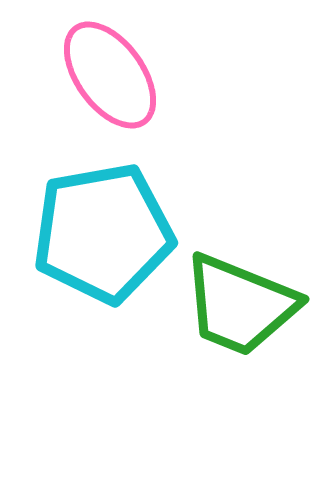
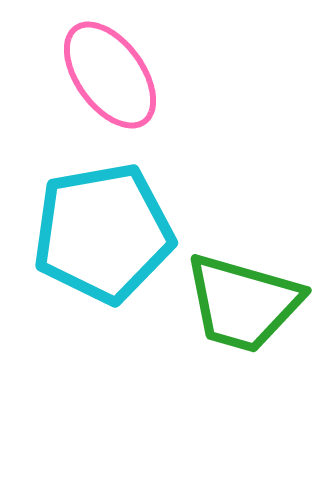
green trapezoid: moved 3 px right, 2 px up; rotated 6 degrees counterclockwise
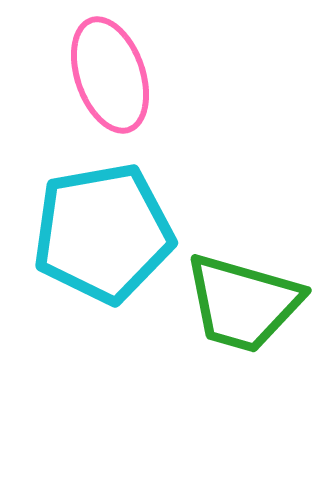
pink ellipse: rotated 17 degrees clockwise
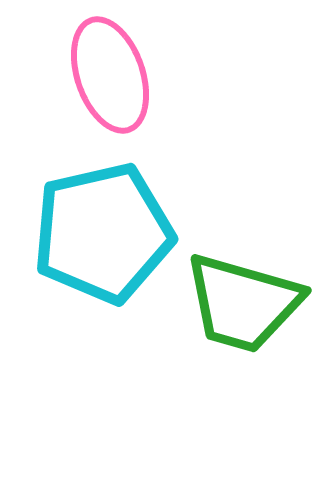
cyan pentagon: rotated 3 degrees counterclockwise
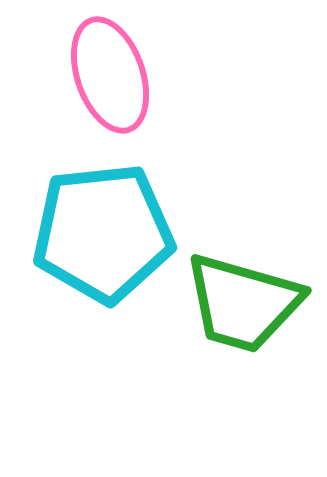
cyan pentagon: rotated 7 degrees clockwise
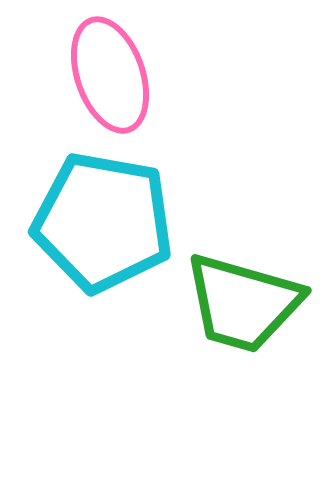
cyan pentagon: moved 11 px up; rotated 16 degrees clockwise
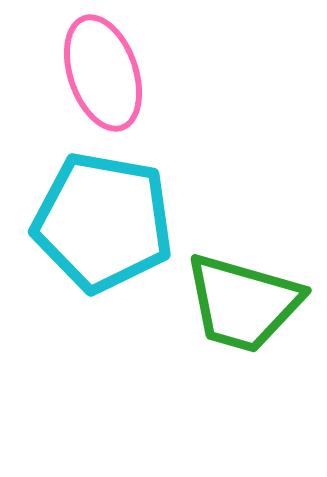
pink ellipse: moved 7 px left, 2 px up
